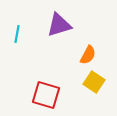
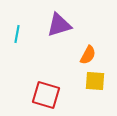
yellow square: moved 1 px right, 1 px up; rotated 30 degrees counterclockwise
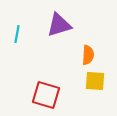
orange semicircle: rotated 24 degrees counterclockwise
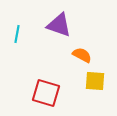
purple triangle: rotated 36 degrees clockwise
orange semicircle: moved 6 px left; rotated 66 degrees counterclockwise
red square: moved 2 px up
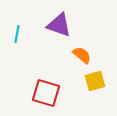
orange semicircle: rotated 12 degrees clockwise
yellow square: rotated 20 degrees counterclockwise
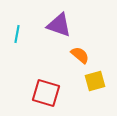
orange semicircle: moved 2 px left
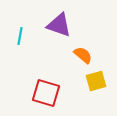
cyan line: moved 3 px right, 2 px down
orange semicircle: moved 3 px right
yellow square: moved 1 px right
